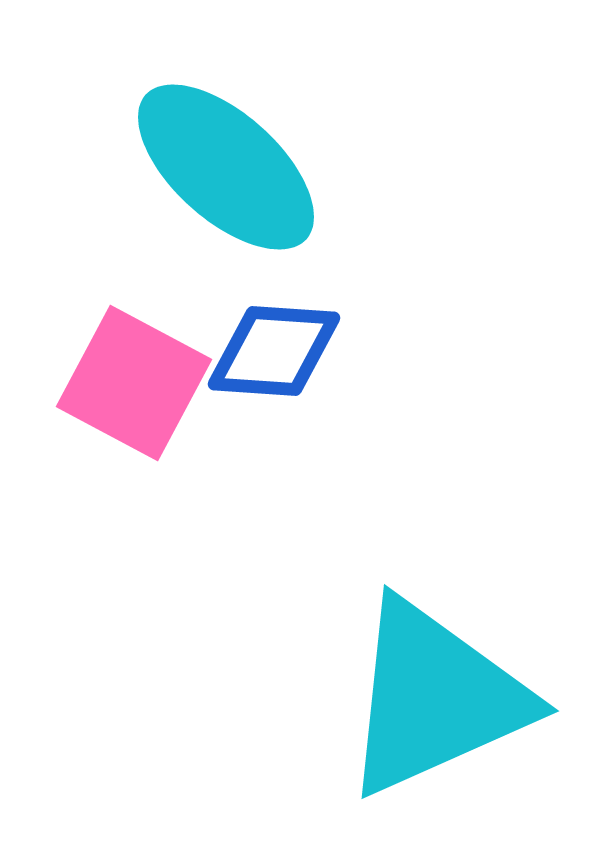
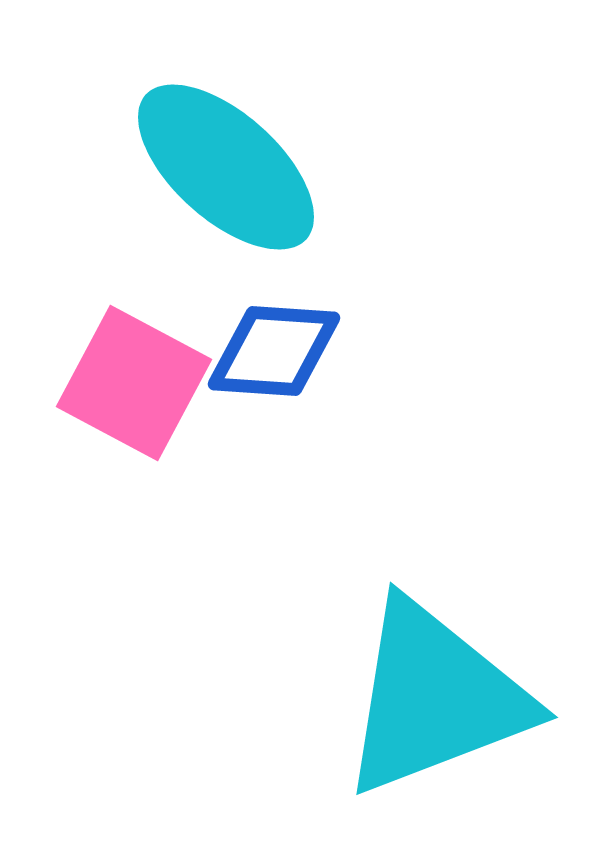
cyan triangle: rotated 3 degrees clockwise
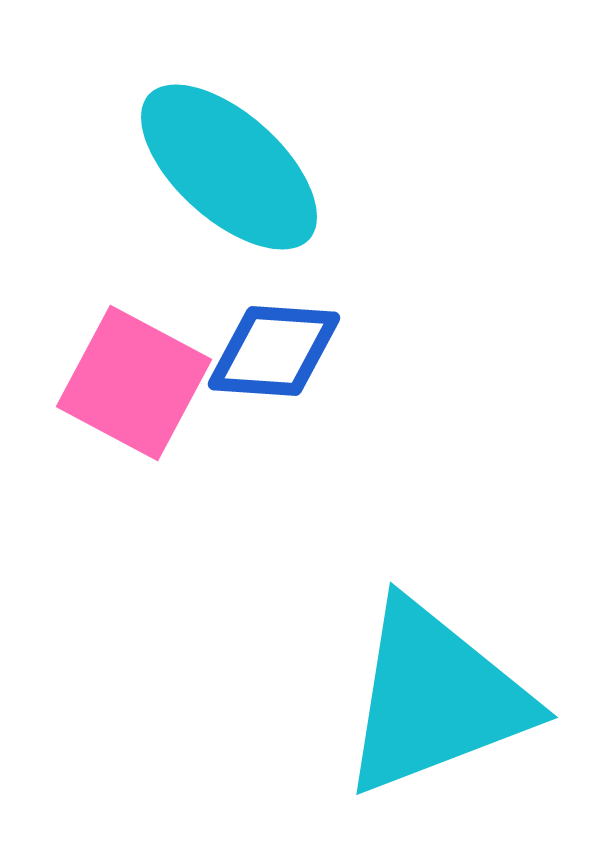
cyan ellipse: moved 3 px right
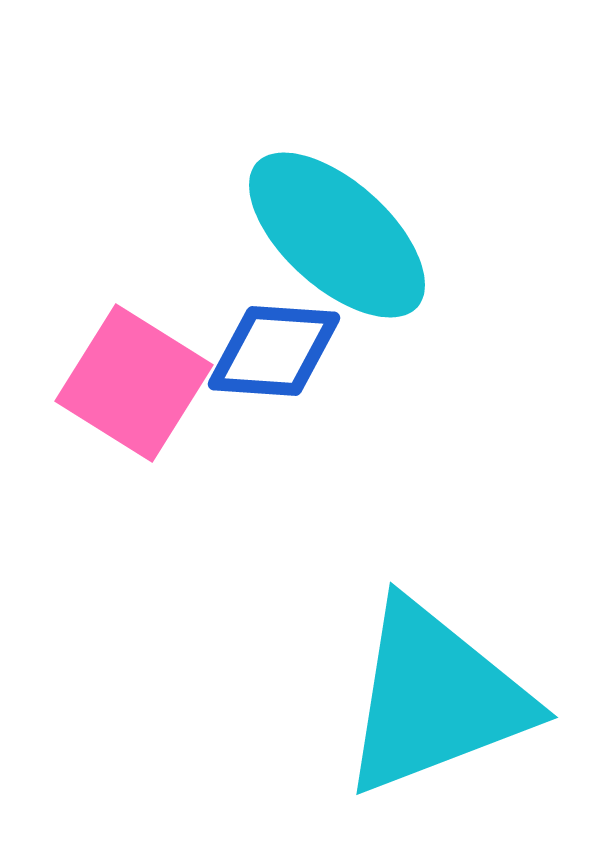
cyan ellipse: moved 108 px right, 68 px down
pink square: rotated 4 degrees clockwise
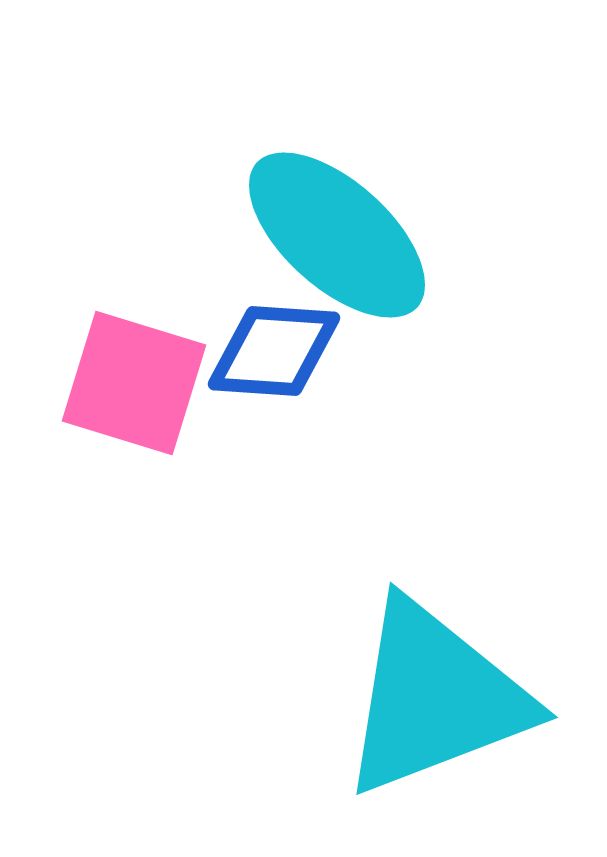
pink square: rotated 15 degrees counterclockwise
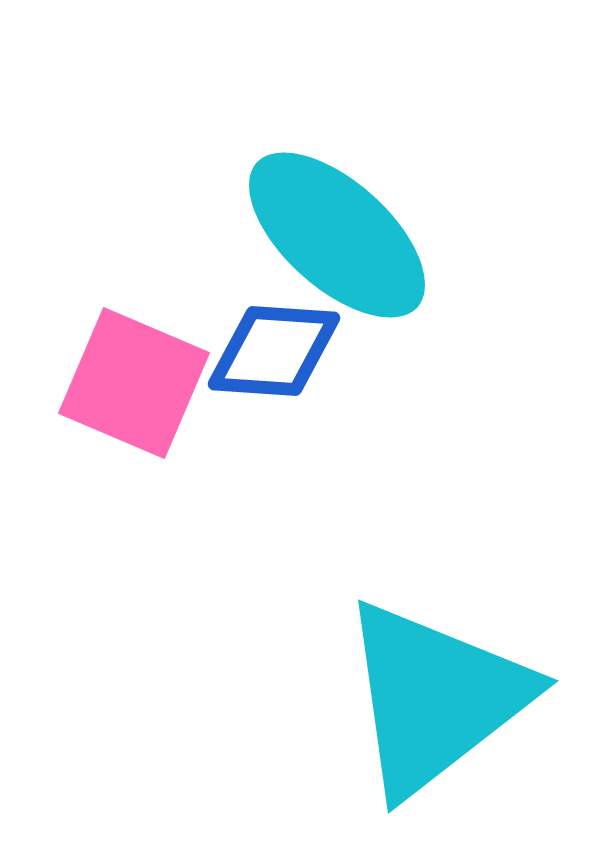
pink square: rotated 6 degrees clockwise
cyan triangle: rotated 17 degrees counterclockwise
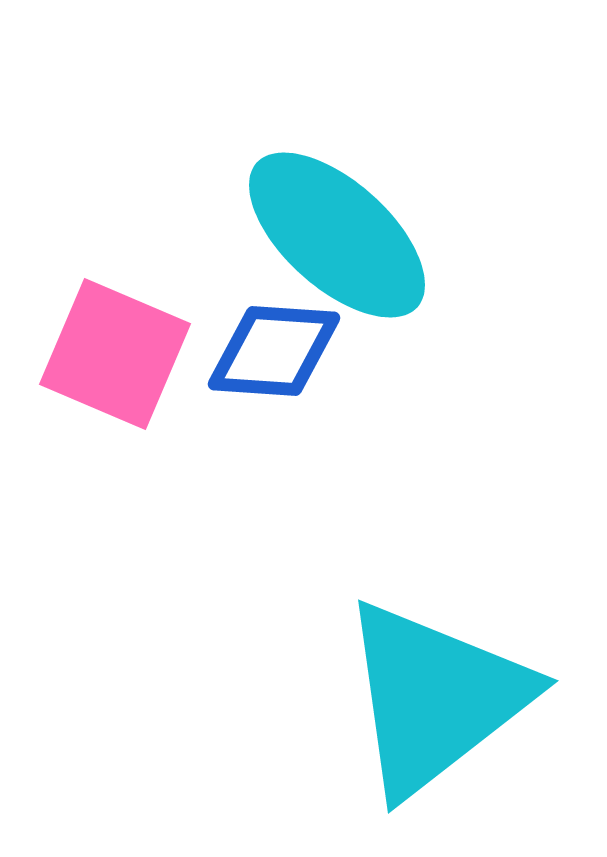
pink square: moved 19 px left, 29 px up
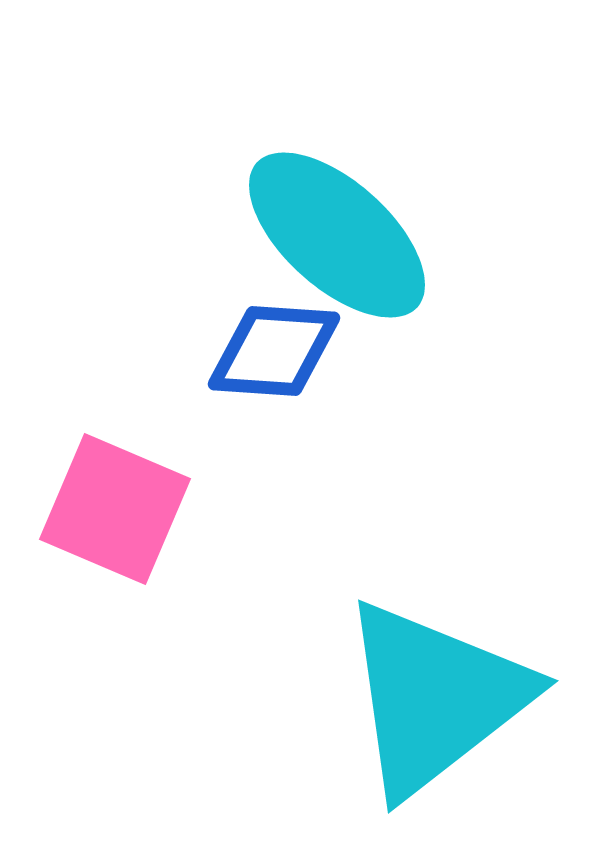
pink square: moved 155 px down
